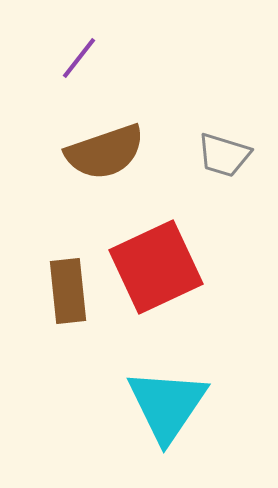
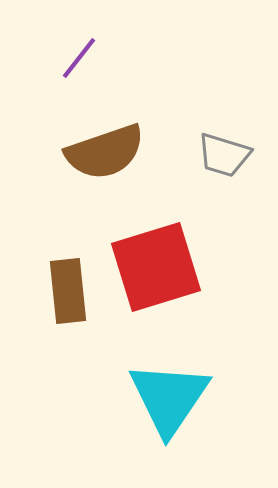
red square: rotated 8 degrees clockwise
cyan triangle: moved 2 px right, 7 px up
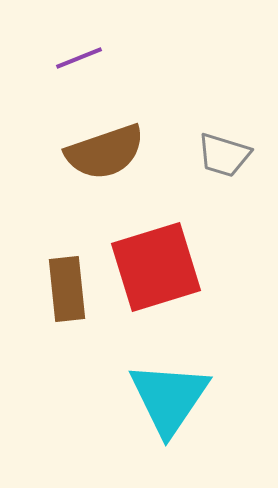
purple line: rotated 30 degrees clockwise
brown rectangle: moved 1 px left, 2 px up
